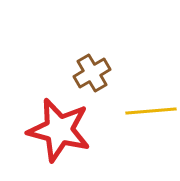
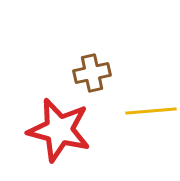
brown cross: rotated 18 degrees clockwise
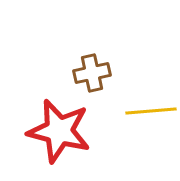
red star: moved 1 px down
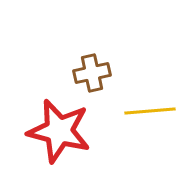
yellow line: moved 1 px left
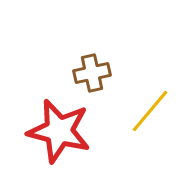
yellow line: rotated 45 degrees counterclockwise
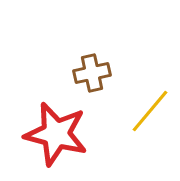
red star: moved 3 px left, 3 px down
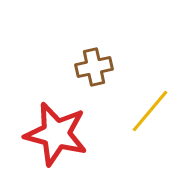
brown cross: moved 2 px right, 6 px up
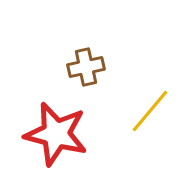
brown cross: moved 8 px left
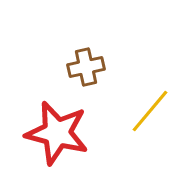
red star: moved 1 px right, 1 px up
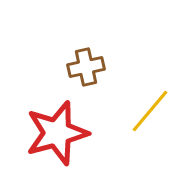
red star: rotated 30 degrees counterclockwise
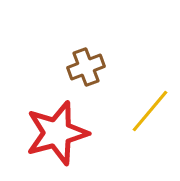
brown cross: rotated 9 degrees counterclockwise
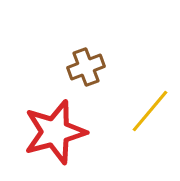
red star: moved 2 px left, 1 px up
